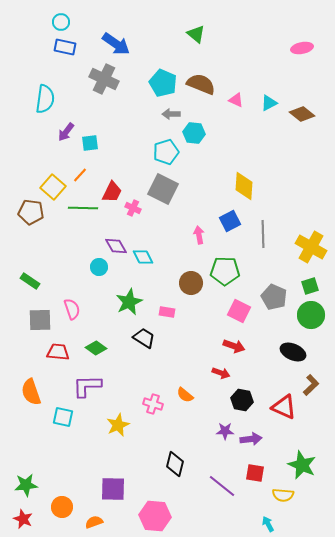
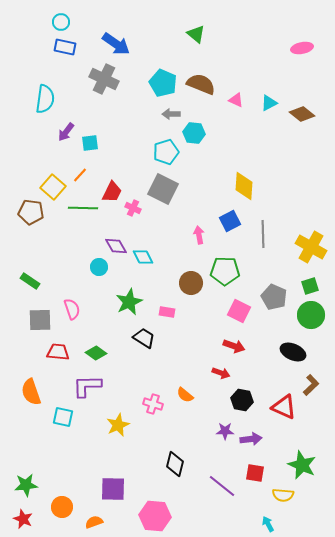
green diamond at (96, 348): moved 5 px down
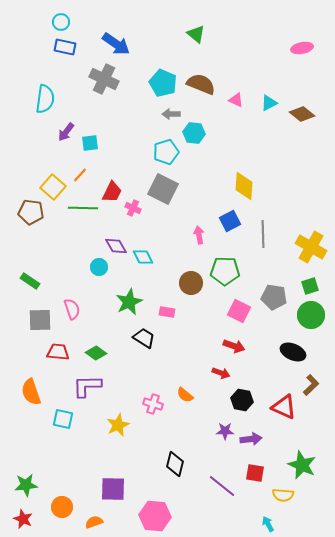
gray pentagon at (274, 297): rotated 15 degrees counterclockwise
cyan square at (63, 417): moved 2 px down
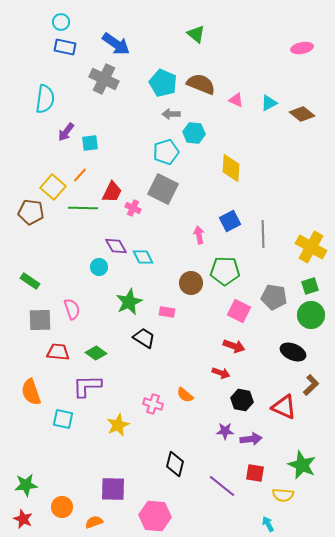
yellow diamond at (244, 186): moved 13 px left, 18 px up
